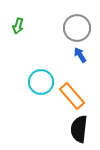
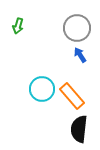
cyan circle: moved 1 px right, 7 px down
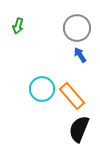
black semicircle: rotated 16 degrees clockwise
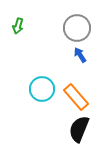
orange rectangle: moved 4 px right, 1 px down
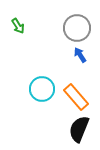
green arrow: rotated 49 degrees counterclockwise
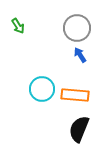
orange rectangle: moved 1 px left, 2 px up; rotated 44 degrees counterclockwise
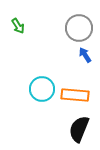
gray circle: moved 2 px right
blue arrow: moved 5 px right
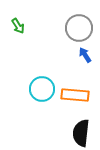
black semicircle: moved 2 px right, 4 px down; rotated 16 degrees counterclockwise
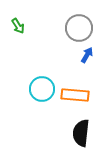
blue arrow: moved 2 px right; rotated 63 degrees clockwise
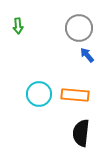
green arrow: rotated 28 degrees clockwise
blue arrow: rotated 70 degrees counterclockwise
cyan circle: moved 3 px left, 5 px down
